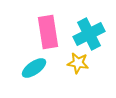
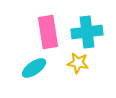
cyan cross: moved 2 px left, 2 px up; rotated 20 degrees clockwise
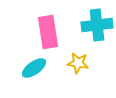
cyan cross: moved 10 px right, 7 px up
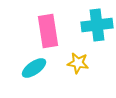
pink rectangle: moved 1 px up
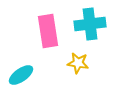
cyan cross: moved 7 px left, 1 px up
cyan ellipse: moved 13 px left, 7 px down
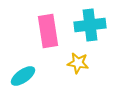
cyan cross: moved 1 px down
cyan ellipse: moved 2 px right, 1 px down
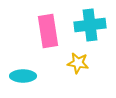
cyan ellipse: rotated 35 degrees clockwise
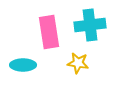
pink rectangle: moved 1 px right, 1 px down
cyan ellipse: moved 11 px up
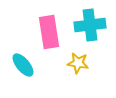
cyan ellipse: rotated 50 degrees clockwise
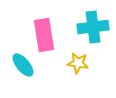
cyan cross: moved 3 px right, 2 px down
pink rectangle: moved 5 px left, 3 px down
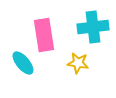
cyan ellipse: moved 2 px up
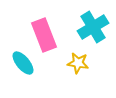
cyan cross: rotated 24 degrees counterclockwise
pink rectangle: rotated 12 degrees counterclockwise
